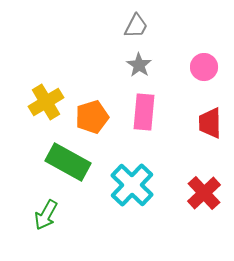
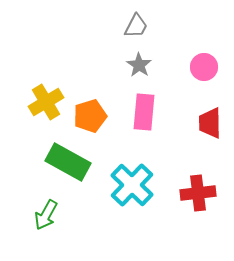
orange pentagon: moved 2 px left, 1 px up
red cross: moved 6 px left; rotated 36 degrees clockwise
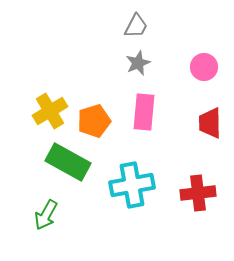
gray star: moved 1 px left, 2 px up; rotated 15 degrees clockwise
yellow cross: moved 4 px right, 9 px down
orange pentagon: moved 4 px right, 5 px down
cyan cross: rotated 36 degrees clockwise
